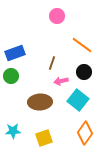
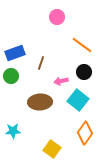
pink circle: moved 1 px down
brown line: moved 11 px left
yellow square: moved 8 px right, 11 px down; rotated 36 degrees counterclockwise
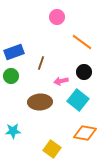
orange line: moved 3 px up
blue rectangle: moved 1 px left, 1 px up
orange diamond: rotated 65 degrees clockwise
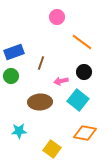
cyan star: moved 6 px right
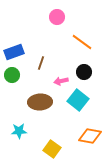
green circle: moved 1 px right, 1 px up
orange diamond: moved 5 px right, 3 px down
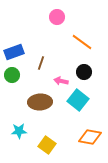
pink arrow: rotated 24 degrees clockwise
orange diamond: moved 1 px down
yellow square: moved 5 px left, 4 px up
